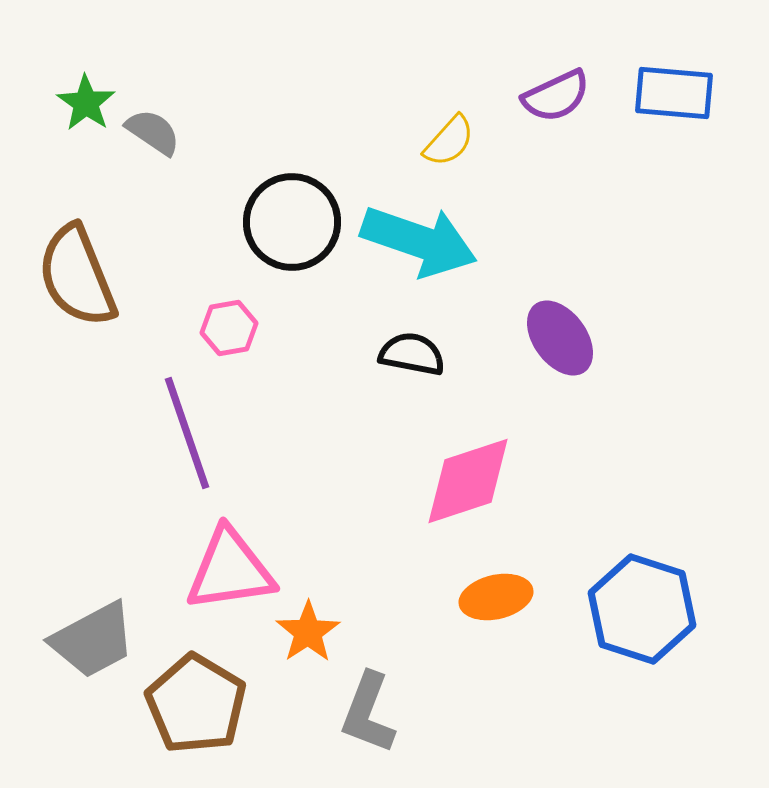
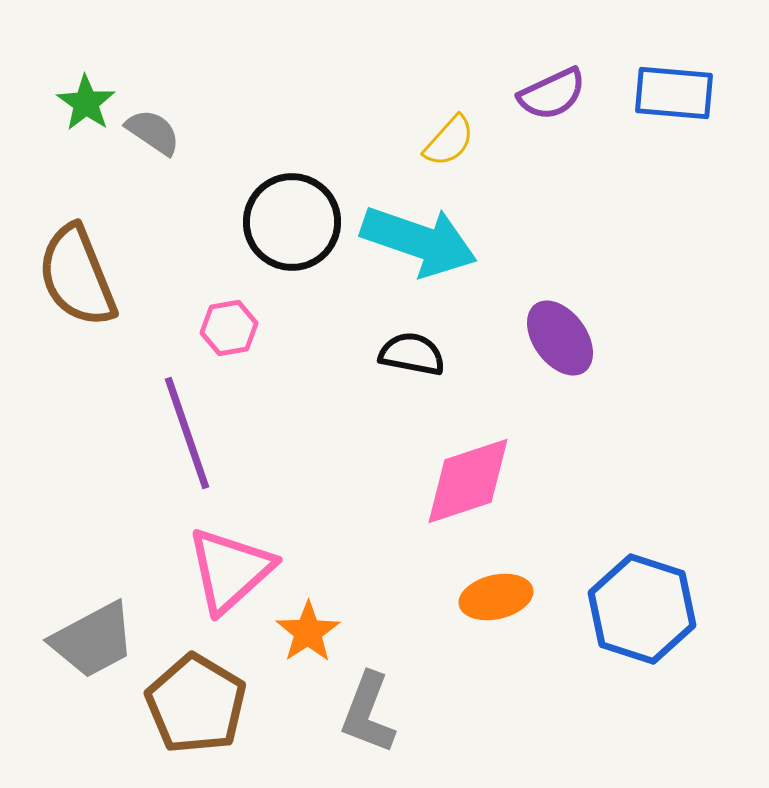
purple semicircle: moved 4 px left, 2 px up
pink triangle: rotated 34 degrees counterclockwise
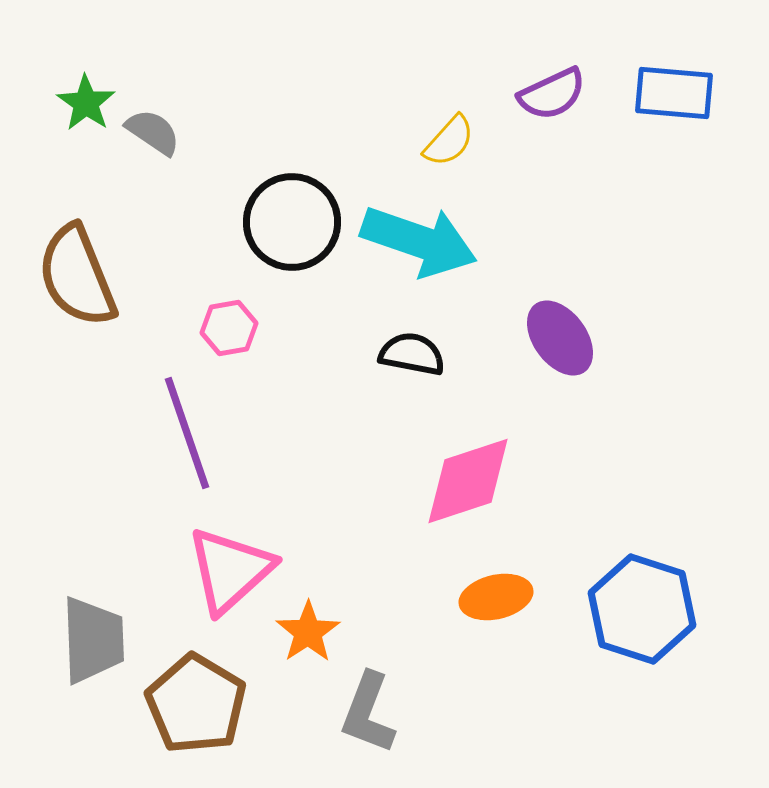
gray trapezoid: rotated 64 degrees counterclockwise
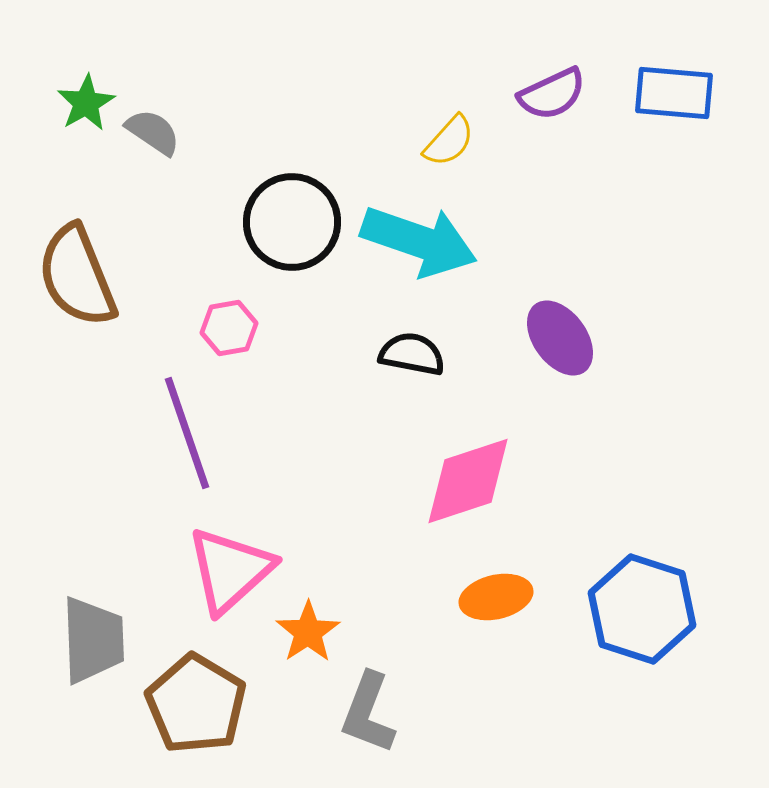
green star: rotated 8 degrees clockwise
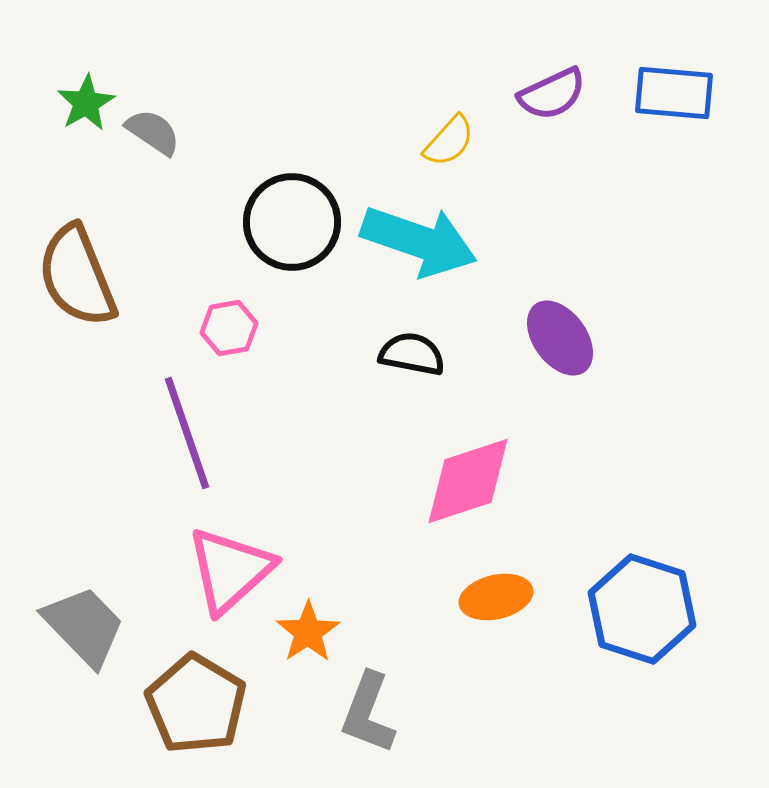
gray trapezoid: moved 9 px left, 14 px up; rotated 42 degrees counterclockwise
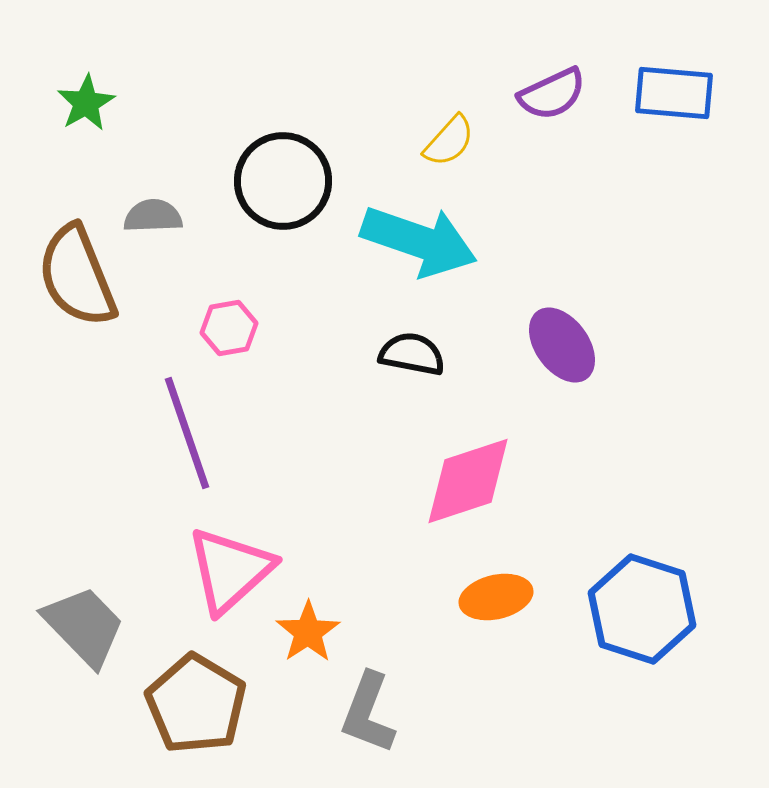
gray semicircle: moved 84 px down; rotated 36 degrees counterclockwise
black circle: moved 9 px left, 41 px up
purple ellipse: moved 2 px right, 7 px down
